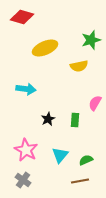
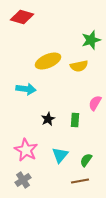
yellow ellipse: moved 3 px right, 13 px down
green semicircle: rotated 32 degrees counterclockwise
gray cross: rotated 21 degrees clockwise
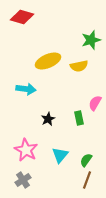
green rectangle: moved 4 px right, 2 px up; rotated 16 degrees counterclockwise
brown line: moved 7 px right, 1 px up; rotated 60 degrees counterclockwise
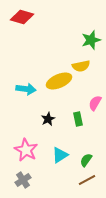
yellow ellipse: moved 11 px right, 20 px down
yellow semicircle: moved 2 px right
green rectangle: moved 1 px left, 1 px down
cyan triangle: rotated 18 degrees clockwise
brown line: rotated 42 degrees clockwise
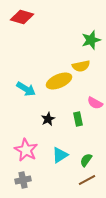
cyan arrow: rotated 24 degrees clockwise
pink semicircle: rotated 91 degrees counterclockwise
gray cross: rotated 21 degrees clockwise
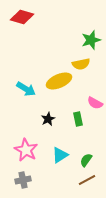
yellow semicircle: moved 2 px up
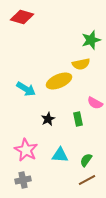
cyan triangle: rotated 36 degrees clockwise
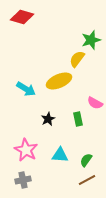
yellow semicircle: moved 4 px left, 5 px up; rotated 138 degrees clockwise
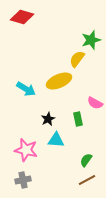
pink star: rotated 15 degrees counterclockwise
cyan triangle: moved 4 px left, 15 px up
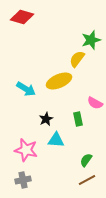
black star: moved 2 px left
